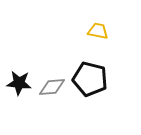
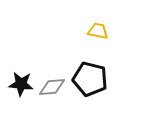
black star: moved 2 px right, 1 px down
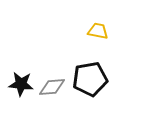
black pentagon: rotated 24 degrees counterclockwise
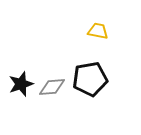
black star: rotated 25 degrees counterclockwise
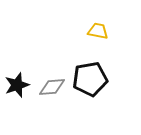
black star: moved 4 px left, 1 px down
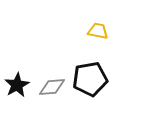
black star: rotated 10 degrees counterclockwise
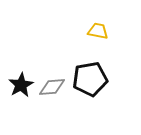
black star: moved 4 px right
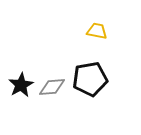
yellow trapezoid: moved 1 px left
